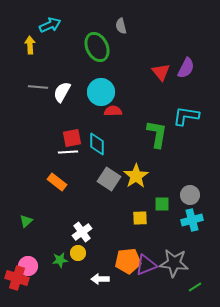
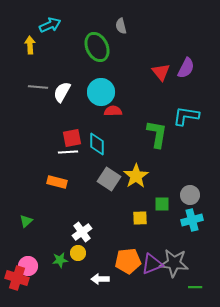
orange rectangle: rotated 24 degrees counterclockwise
purple triangle: moved 6 px right, 1 px up
green line: rotated 32 degrees clockwise
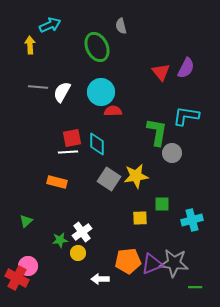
green L-shape: moved 2 px up
yellow star: rotated 25 degrees clockwise
gray circle: moved 18 px left, 42 px up
green star: moved 20 px up
red cross: rotated 10 degrees clockwise
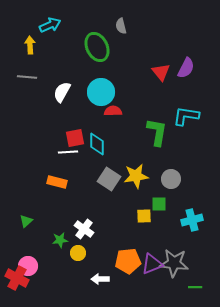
gray line: moved 11 px left, 10 px up
red square: moved 3 px right
gray circle: moved 1 px left, 26 px down
green square: moved 3 px left
yellow square: moved 4 px right, 2 px up
white cross: moved 2 px right, 3 px up; rotated 18 degrees counterclockwise
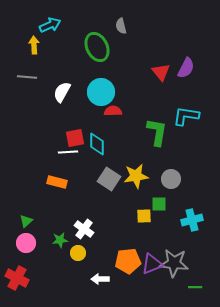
yellow arrow: moved 4 px right
pink circle: moved 2 px left, 23 px up
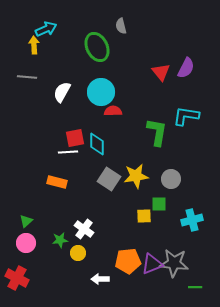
cyan arrow: moved 4 px left, 4 px down
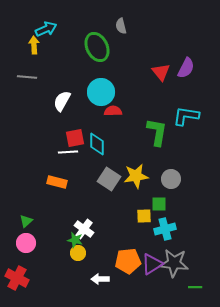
white semicircle: moved 9 px down
cyan cross: moved 27 px left, 9 px down
green star: moved 15 px right; rotated 21 degrees clockwise
purple triangle: rotated 10 degrees counterclockwise
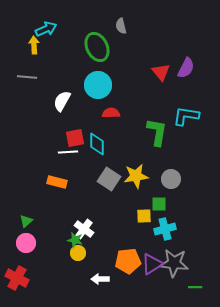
cyan circle: moved 3 px left, 7 px up
red semicircle: moved 2 px left, 2 px down
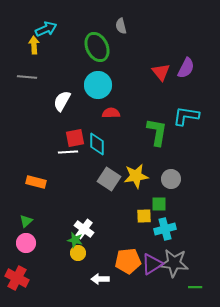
orange rectangle: moved 21 px left
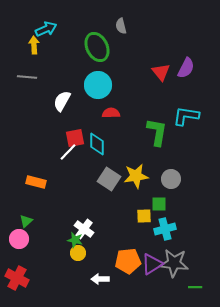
white line: rotated 42 degrees counterclockwise
pink circle: moved 7 px left, 4 px up
